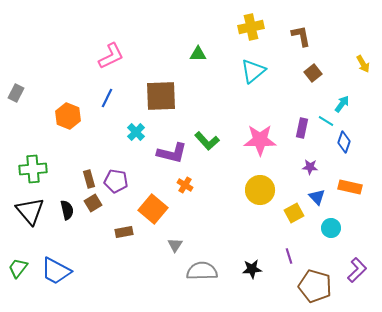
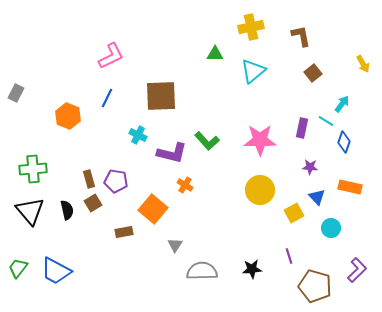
green triangle at (198, 54): moved 17 px right
cyan cross at (136, 132): moved 2 px right, 3 px down; rotated 18 degrees counterclockwise
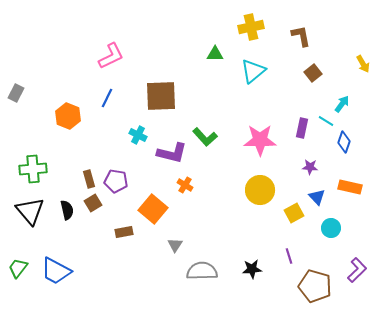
green L-shape at (207, 141): moved 2 px left, 4 px up
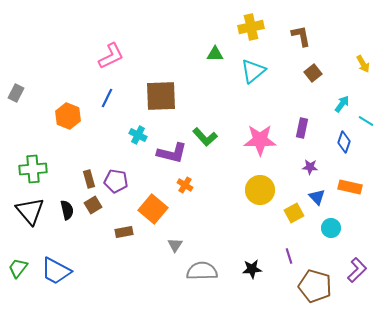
cyan line at (326, 121): moved 40 px right
brown square at (93, 203): moved 2 px down
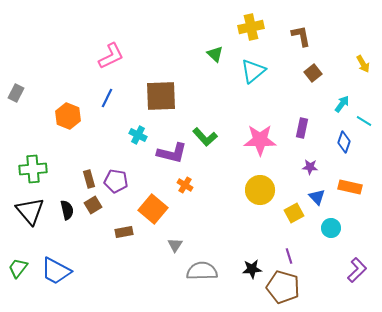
green triangle at (215, 54): rotated 42 degrees clockwise
cyan line at (366, 121): moved 2 px left
brown pentagon at (315, 286): moved 32 px left, 1 px down
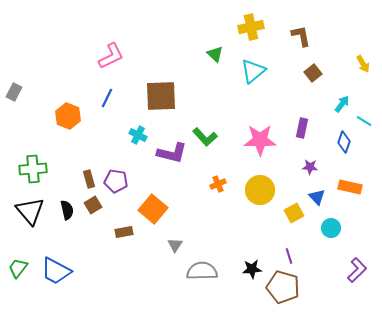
gray rectangle at (16, 93): moved 2 px left, 1 px up
orange cross at (185, 185): moved 33 px right, 1 px up; rotated 35 degrees clockwise
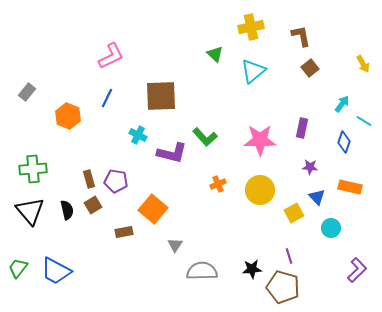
brown square at (313, 73): moved 3 px left, 5 px up
gray rectangle at (14, 92): moved 13 px right; rotated 12 degrees clockwise
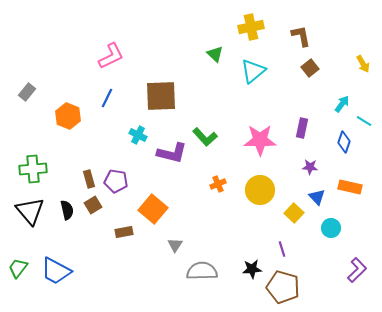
yellow square at (294, 213): rotated 18 degrees counterclockwise
purple line at (289, 256): moved 7 px left, 7 px up
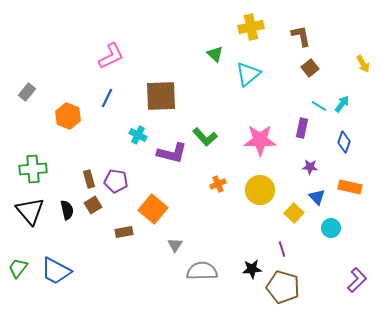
cyan triangle at (253, 71): moved 5 px left, 3 px down
cyan line at (364, 121): moved 45 px left, 15 px up
purple L-shape at (357, 270): moved 10 px down
